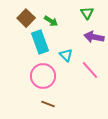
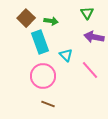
green arrow: rotated 24 degrees counterclockwise
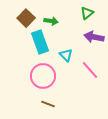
green triangle: rotated 24 degrees clockwise
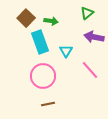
cyan triangle: moved 4 px up; rotated 16 degrees clockwise
brown line: rotated 32 degrees counterclockwise
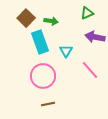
green triangle: rotated 16 degrees clockwise
purple arrow: moved 1 px right
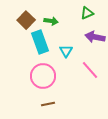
brown square: moved 2 px down
